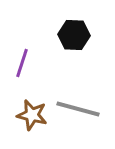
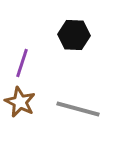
brown star: moved 12 px left, 13 px up; rotated 12 degrees clockwise
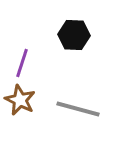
brown star: moved 2 px up
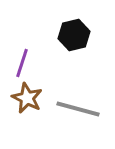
black hexagon: rotated 16 degrees counterclockwise
brown star: moved 7 px right, 2 px up
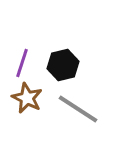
black hexagon: moved 11 px left, 30 px down
gray line: rotated 18 degrees clockwise
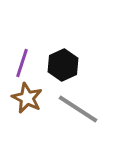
black hexagon: rotated 12 degrees counterclockwise
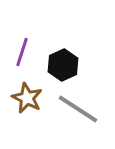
purple line: moved 11 px up
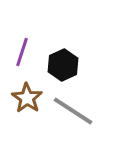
brown star: rotated 8 degrees clockwise
gray line: moved 5 px left, 2 px down
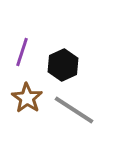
gray line: moved 1 px right, 1 px up
